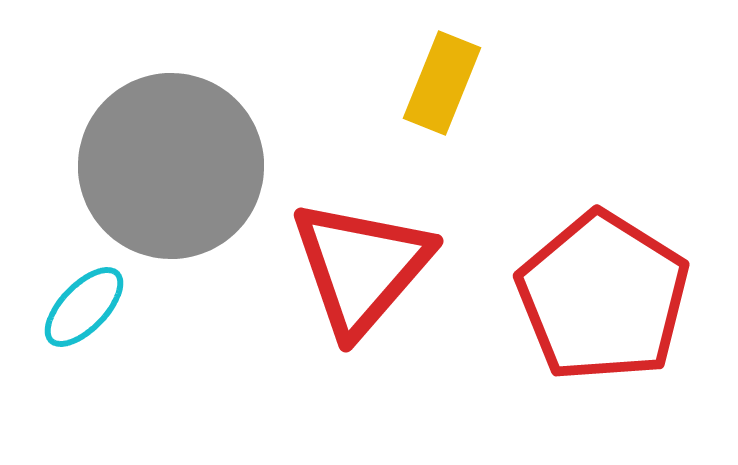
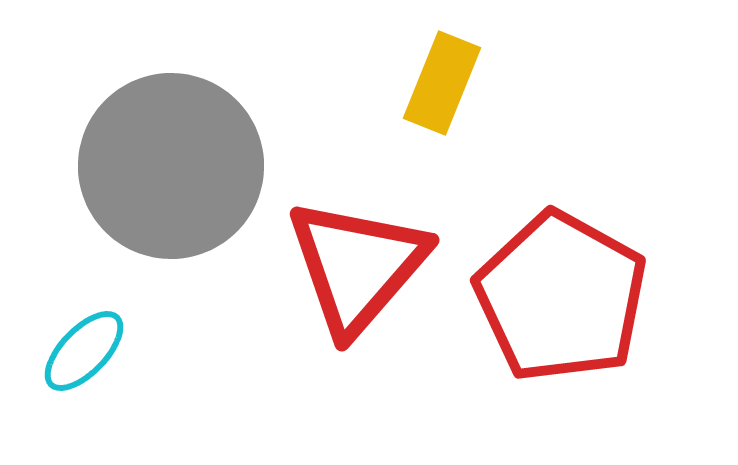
red triangle: moved 4 px left, 1 px up
red pentagon: moved 42 px left; rotated 3 degrees counterclockwise
cyan ellipse: moved 44 px down
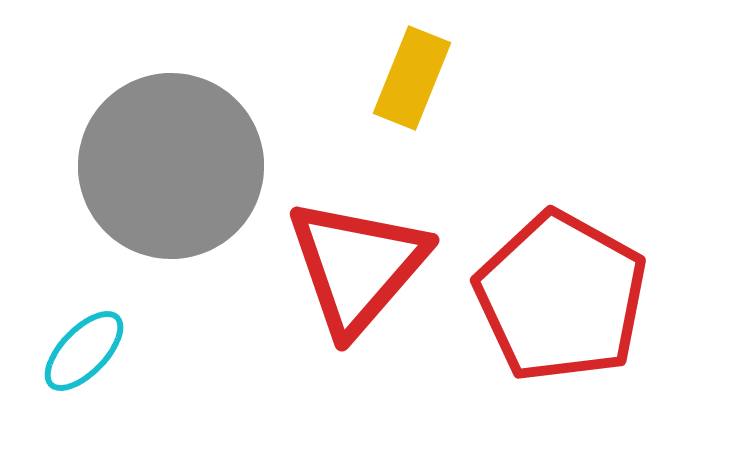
yellow rectangle: moved 30 px left, 5 px up
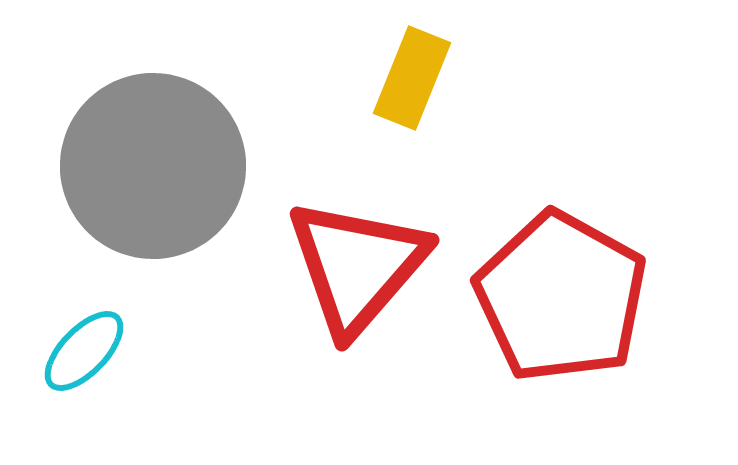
gray circle: moved 18 px left
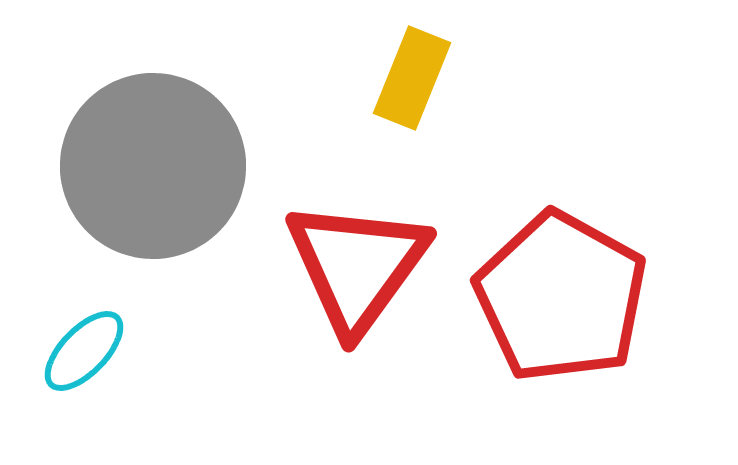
red triangle: rotated 5 degrees counterclockwise
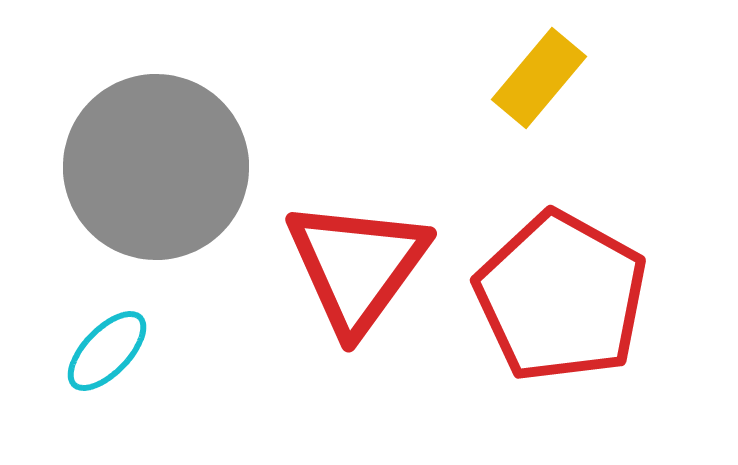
yellow rectangle: moved 127 px right; rotated 18 degrees clockwise
gray circle: moved 3 px right, 1 px down
cyan ellipse: moved 23 px right
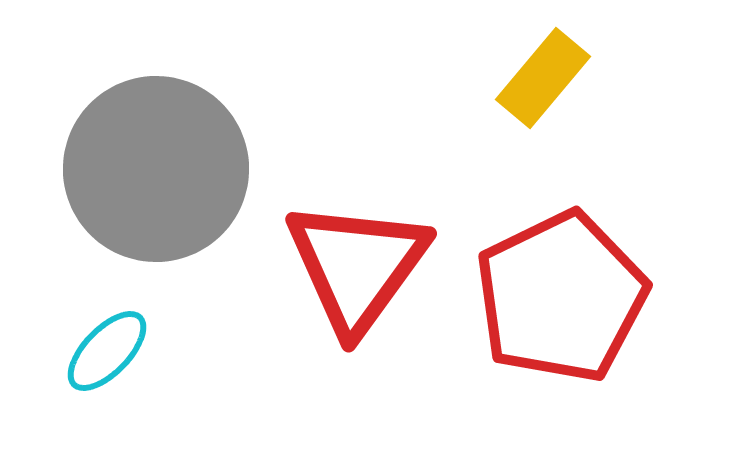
yellow rectangle: moved 4 px right
gray circle: moved 2 px down
red pentagon: rotated 17 degrees clockwise
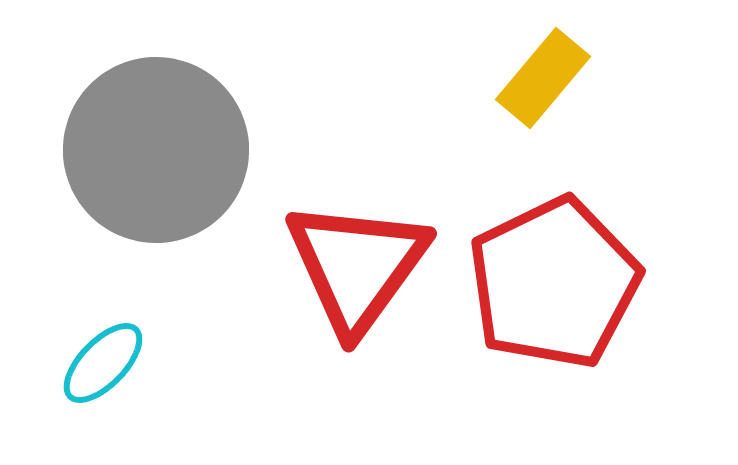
gray circle: moved 19 px up
red pentagon: moved 7 px left, 14 px up
cyan ellipse: moved 4 px left, 12 px down
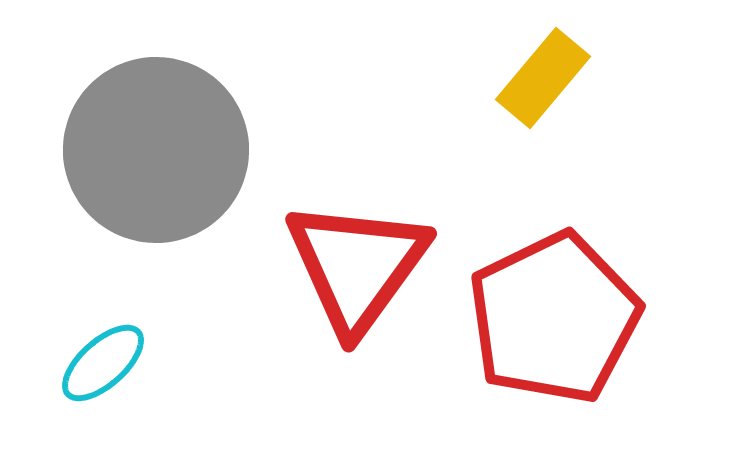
red pentagon: moved 35 px down
cyan ellipse: rotated 4 degrees clockwise
